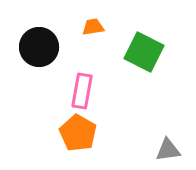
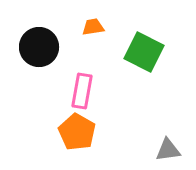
orange pentagon: moved 1 px left, 1 px up
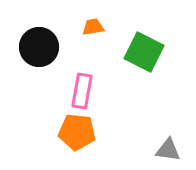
orange pentagon: rotated 24 degrees counterclockwise
gray triangle: rotated 16 degrees clockwise
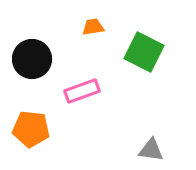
black circle: moved 7 px left, 12 px down
pink rectangle: rotated 60 degrees clockwise
orange pentagon: moved 46 px left, 3 px up
gray triangle: moved 17 px left
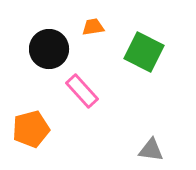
black circle: moved 17 px right, 10 px up
pink rectangle: rotated 68 degrees clockwise
orange pentagon: rotated 21 degrees counterclockwise
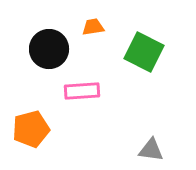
pink rectangle: rotated 52 degrees counterclockwise
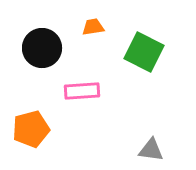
black circle: moved 7 px left, 1 px up
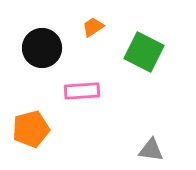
orange trapezoid: rotated 25 degrees counterclockwise
